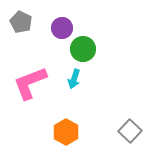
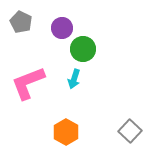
pink L-shape: moved 2 px left
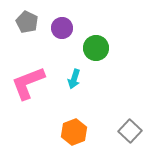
gray pentagon: moved 6 px right
green circle: moved 13 px right, 1 px up
orange hexagon: moved 8 px right; rotated 10 degrees clockwise
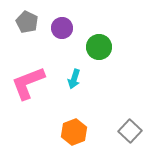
green circle: moved 3 px right, 1 px up
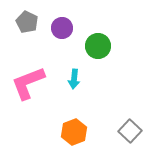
green circle: moved 1 px left, 1 px up
cyan arrow: rotated 12 degrees counterclockwise
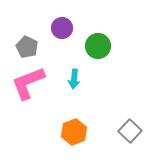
gray pentagon: moved 25 px down
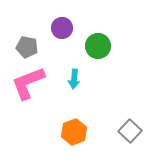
gray pentagon: rotated 15 degrees counterclockwise
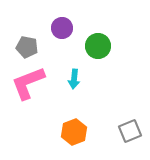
gray square: rotated 25 degrees clockwise
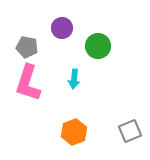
pink L-shape: rotated 51 degrees counterclockwise
